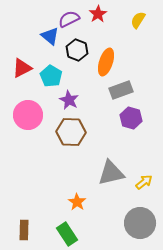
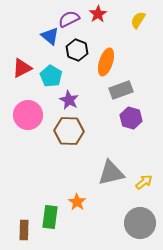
brown hexagon: moved 2 px left, 1 px up
green rectangle: moved 17 px left, 17 px up; rotated 40 degrees clockwise
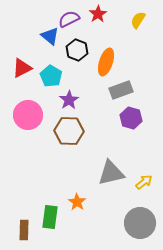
purple star: rotated 12 degrees clockwise
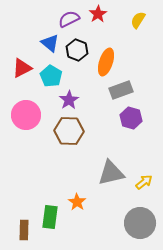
blue triangle: moved 7 px down
pink circle: moved 2 px left
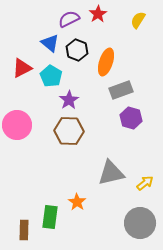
pink circle: moved 9 px left, 10 px down
yellow arrow: moved 1 px right, 1 px down
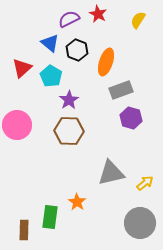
red star: rotated 12 degrees counterclockwise
red triangle: rotated 15 degrees counterclockwise
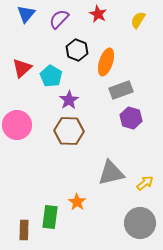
purple semicircle: moved 10 px left; rotated 20 degrees counterclockwise
blue triangle: moved 24 px left, 29 px up; rotated 30 degrees clockwise
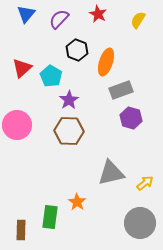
brown rectangle: moved 3 px left
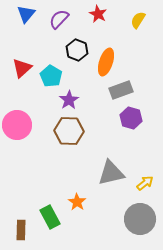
green rectangle: rotated 35 degrees counterclockwise
gray circle: moved 4 px up
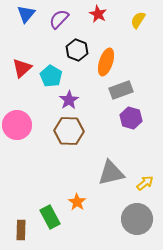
gray circle: moved 3 px left
